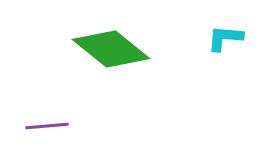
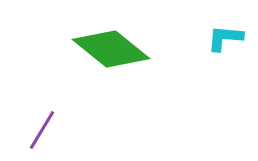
purple line: moved 5 px left, 4 px down; rotated 54 degrees counterclockwise
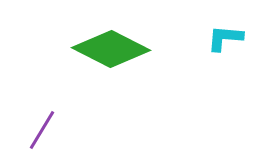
green diamond: rotated 12 degrees counterclockwise
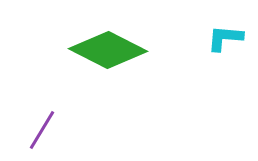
green diamond: moved 3 px left, 1 px down
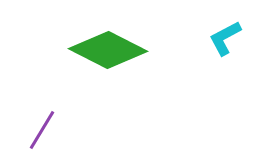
cyan L-shape: rotated 33 degrees counterclockwise
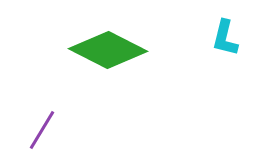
cyan L-shape: rotated 48 degrees counterclockwise
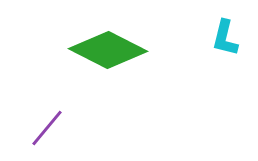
purple line: moved 5 px right, 2 px up; rotated 9 degrees clockwise
